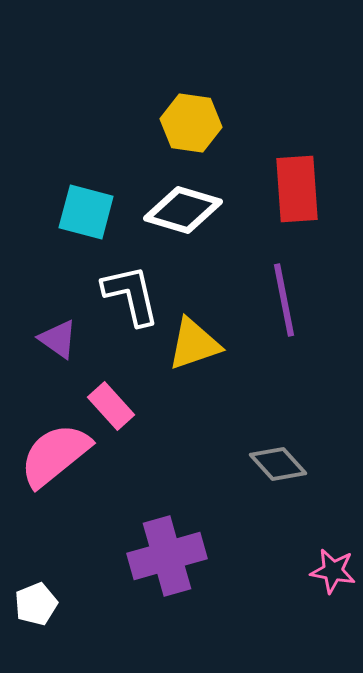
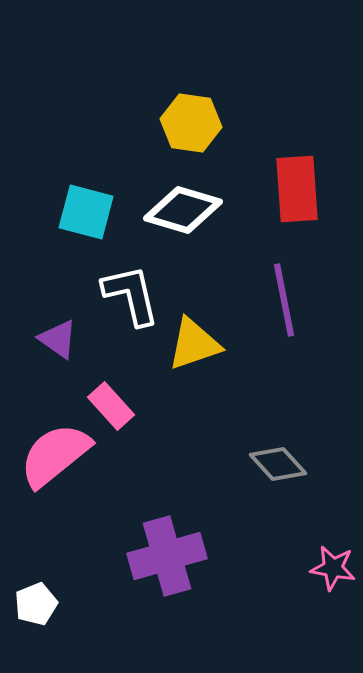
pink star: moved 3 px up
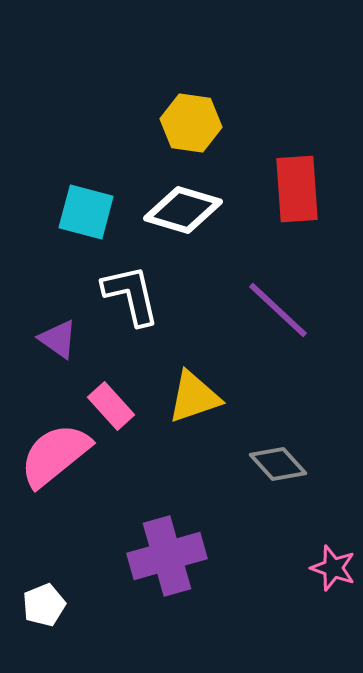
purple line: moved 6 px left, 10 px down; rotated 36 degrees counterclockwise
yellow triangle: moved 53 px down
pink star: rotated 9 degrees clockwise
white pentagon: moved 8 px right, 1 px down
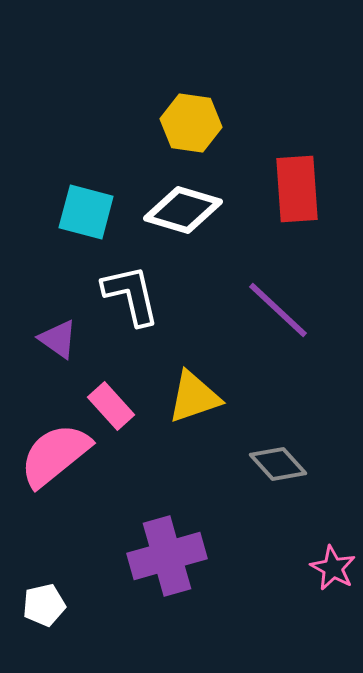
pink star: rotated 9 degrees clockwise
white pentagon: rotated 9 degrees clockwise
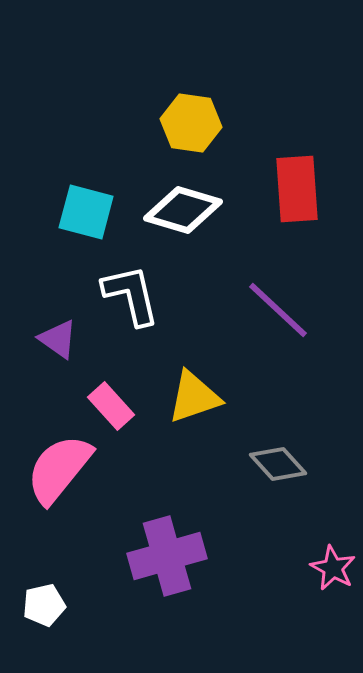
pink semicircle: moved 4 px right, 14 px down; rotated 12 degrees counterclockwise
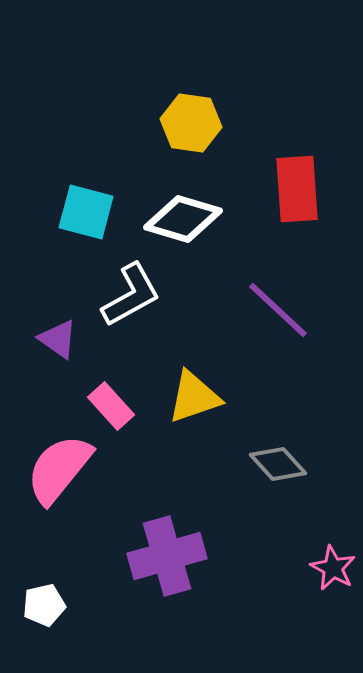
white diamond: moved 9 px down
white L-shape: rotated 74 degrees clockwise
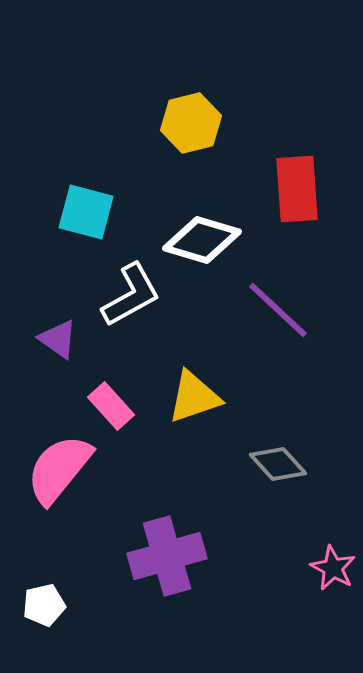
yellow hexagon: rotated 22 degrees counterclockwise
white diamond: moved 19 px right, 21 px down
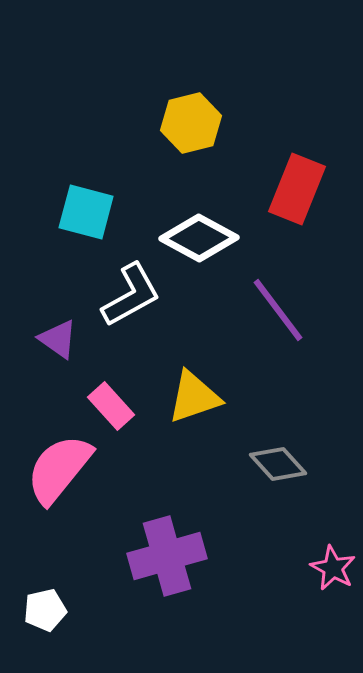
red rectangle: rotated 26 degrees clockwise
white diamond: moved 3 px left, 2 px up; rotated 12 degrees clockwise
purple line: rotated 10 degrees clockwise
white pentagon: moved 1 px right, 5 px down
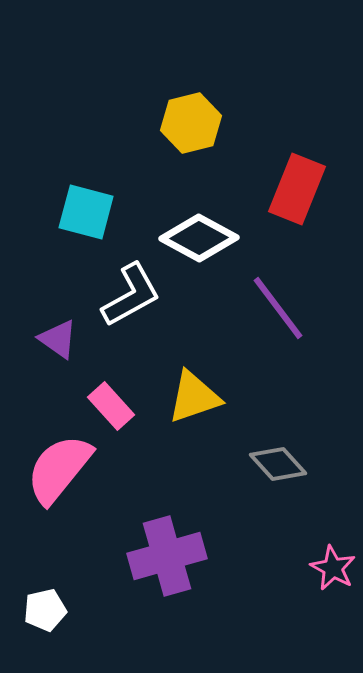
purple line: moved 2 px up
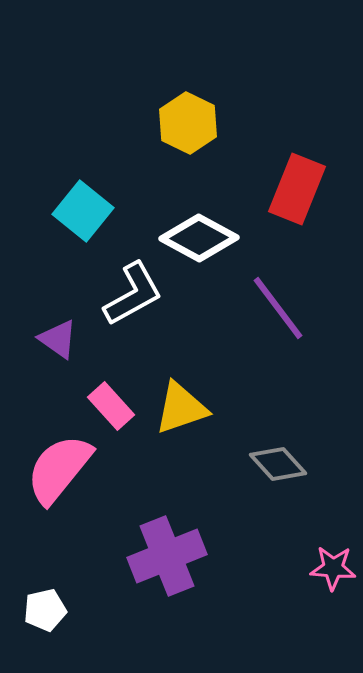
yellow hexagon: moved 3 px left; rotated 20 degrees counterclockwise
cyan square: moved 3 px left, 1 px up; rotated 24 degrees clockwise
white L-shape: moved 2 px right, 1 px up
yellow triangle: moved 13 px left, 11 px down
purple cross: rotated 6 degrees counterclockwise
pink star: rotated 24 degrees counterclockwise
